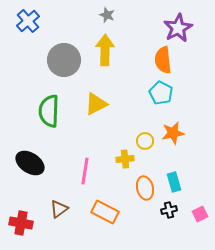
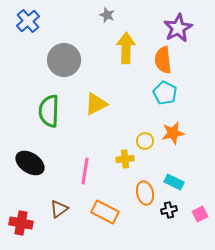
yellow arrow: moved 21 px right, 2 px up
cyan pentagon: moved 4 px right
cyan rectangle: rotated 48 degrees counterclockwise
orange ellipse: moved 5 px down
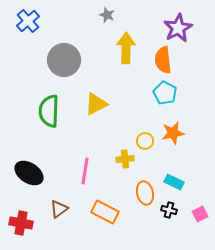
black ellipse: moved 1 px left, 10 px down
black cross: rotated 28 degrees clockwise
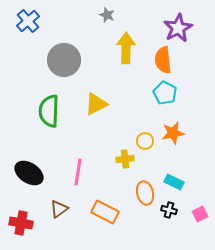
pink line: moved 7 px left, 1 px down
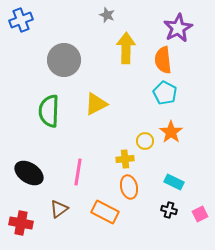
blue cross: moved 7 px left, 1 px up; rotated 20 degrees clockwise
orange star: moved 2 px left, 1 px up; rotated 25 degrees counterclockwise
orange ellipse: moved 16 px left, 6 px up
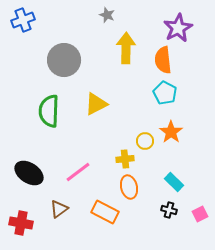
blue cross: moved 2 px right
pink line: rotated 44 degrees clockwise
cyan rectangle: rotated 18 degrees clockwise
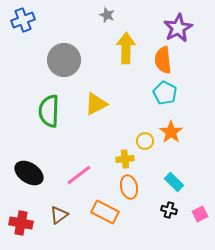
pink line: moved 1 px right, 3 px down
brown triangle: moved 6 px down
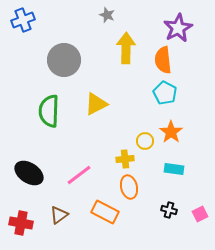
cyan rectangle: moved 13 px up; rotated 36 degrees counterclockwise
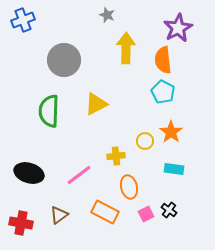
cyan pentagon: moved 2 px left, 1 px up
yellow cross: moved 9 px left, 3 px up
black ellipse: rotated 16 degrees counterclockwise
black cross: rotated 21 degrees clockwise
pink square: moved 54 px left
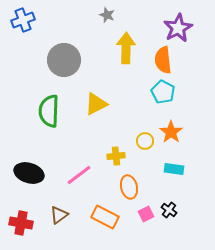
orange rectangle: moved 5 px down
